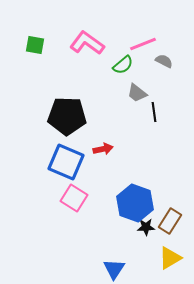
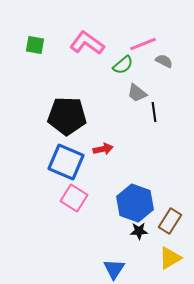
black star: moved 7 px left, 4 px down
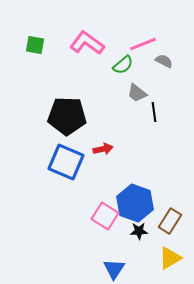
pink square: moved 31 px right, 18 px down
